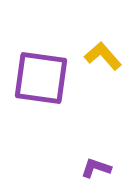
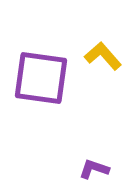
purple L-shape: moved 2 px left, 1 px down
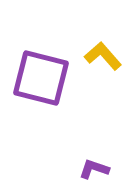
purple square: rotated 6 degrees clockwise
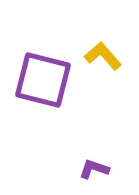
purple square: moved 2 px right, 2 px down
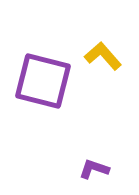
purple square: moved 1 px down
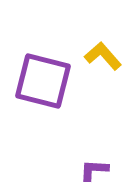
purple L-shape: moved 1 px down; rotated 16 degrees counterclockwise
